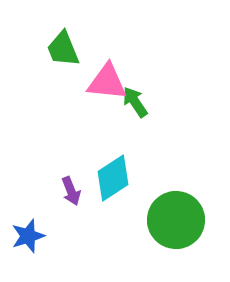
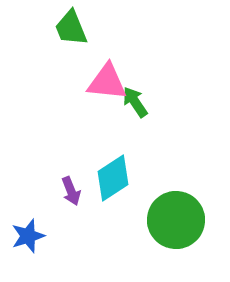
green trapezoid: moved 8 px right, 21 px up
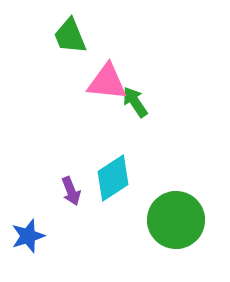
green trapezoid: moved 1 px left, 8 px down
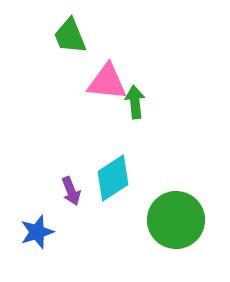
green arrow: rotated 28 degrees clockwise
blue star: moved 9 px right, 4 px up
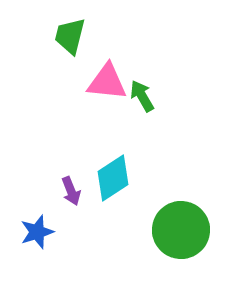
green trapezoid: rotated 36 degrees clockwise
green arrow: moved 7 px right, 6 px up; rotated 24 degrees counterclockwise
green circle: moved 5 px right, 10 px down
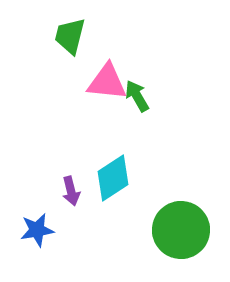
green arrow: moved 5 px left
purple arrow: rotated 8 degrees clockwise
blue star: moved 2 px up; rotated 8 degrees clockwise
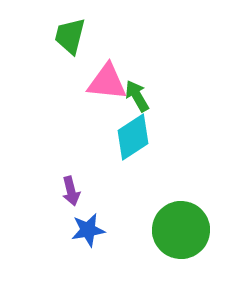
cyan diamond: moved 20 px right, 41 px up
blue star: moved 51 px right
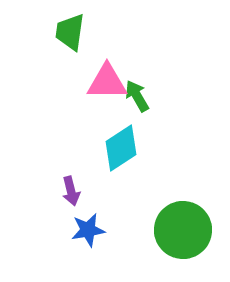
green trapezoid: moved 4 px up; rotated 6 degrees counterclockwise
pink triangle: rotated 6 degrees counterclockwise
cyan diamond: moved 12 px left, 11 px down
green circle: moved 2 px right
